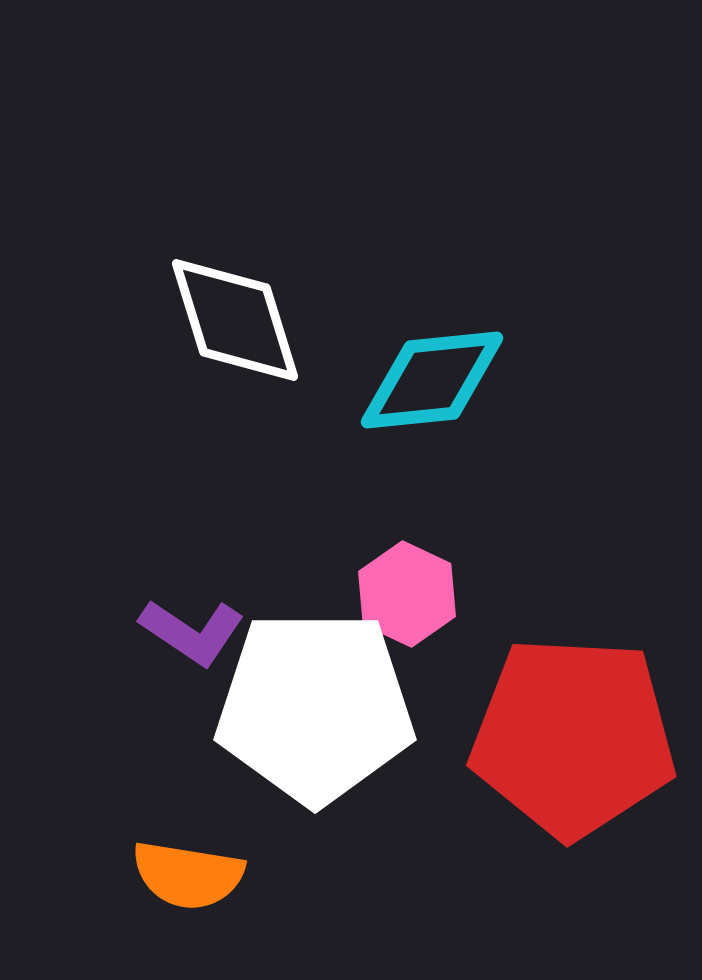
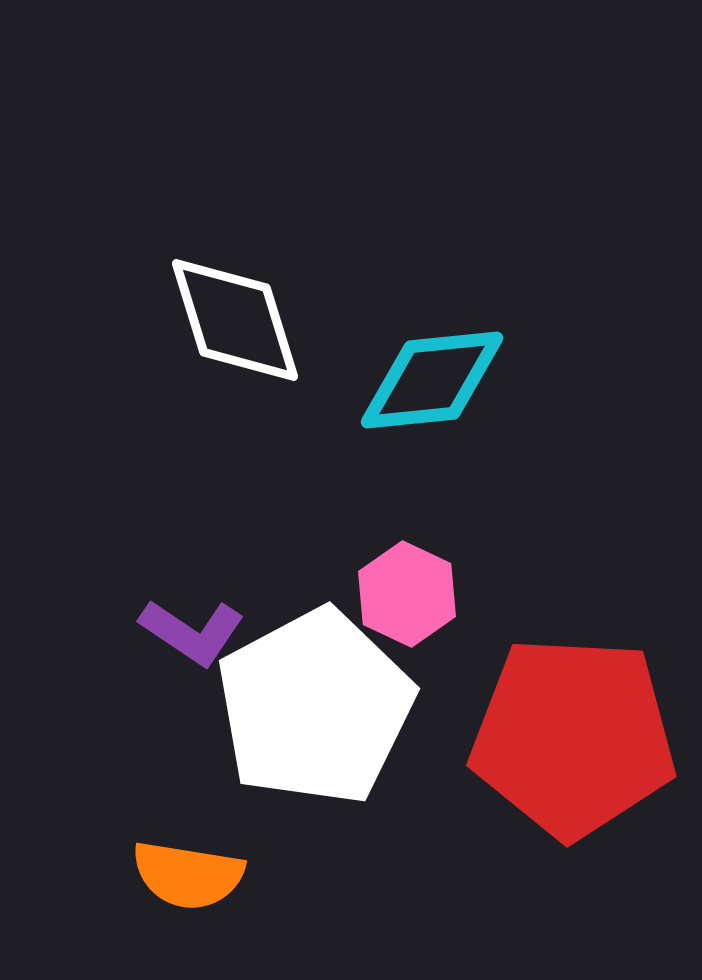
white pentagon: rotated 28 degrees counterclockwise
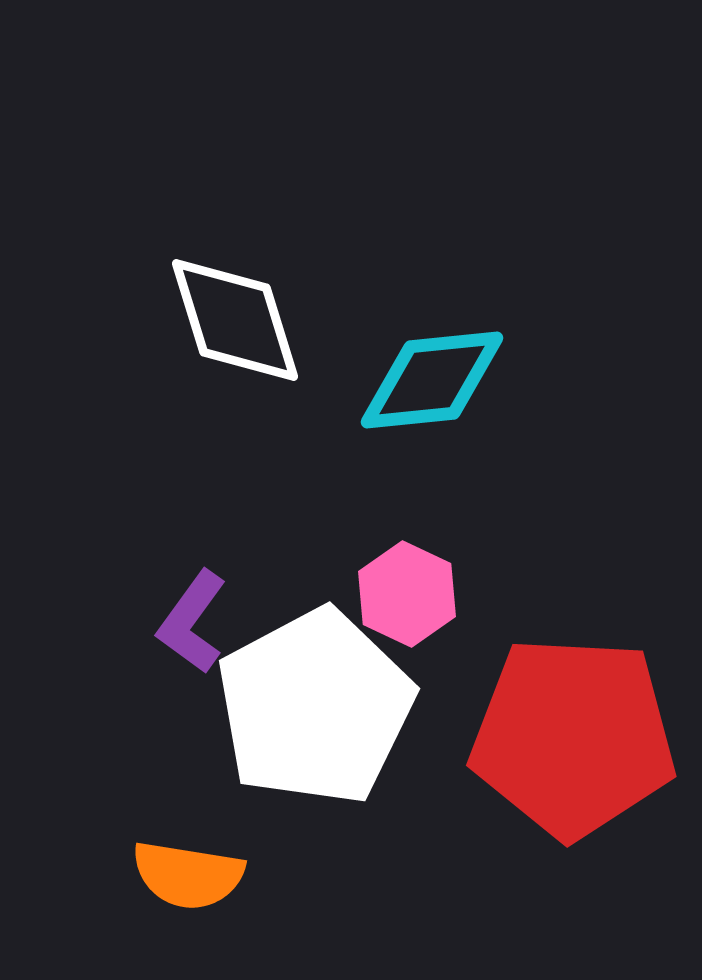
purple L-shape: moved 10 px up; rotated 92 degrees clockwise
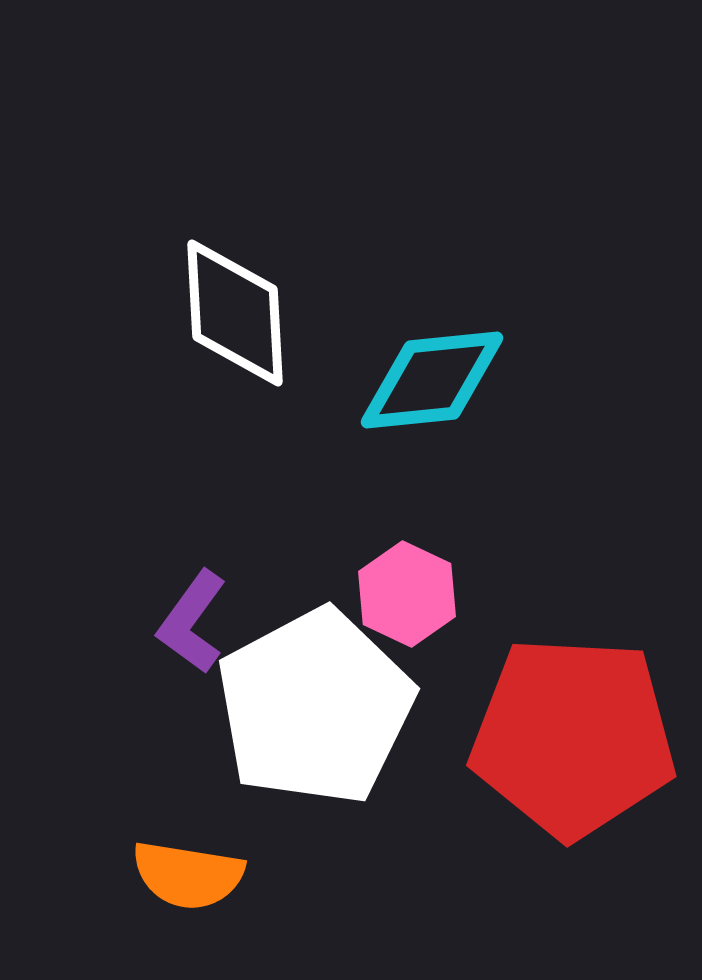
white diamond: moved 7 px up; rotated 14 degrees clockwise
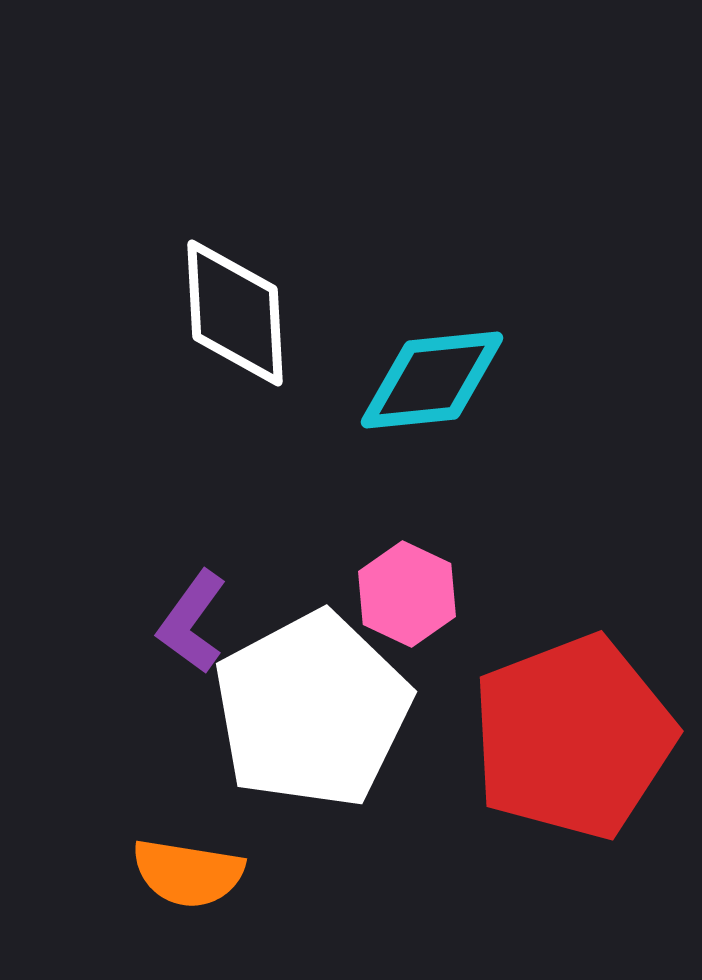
white pentagon: moved 3 px left, 3 px down
red pentagon: rotated 24 degrees counterclockwise
orange semicircle: moved 2 px up
